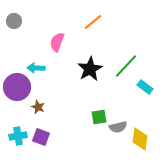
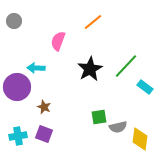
pink semicircle: moved 1 px right, 1 px up
brown star: moved 6 px right
purple square: moved 3 px right, 3 px up
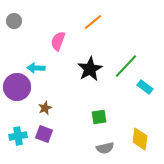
brown star: moved 1 px right, 1 px down; rotated 24 degrees clockwise
gray semicircle: moved 13 px left, 21 px down
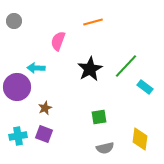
orange line: rotated 24 degrees clockwise
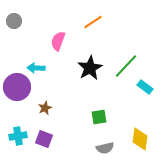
orange line: rotated 18 degrees counterclockwise
black star: moved 1 px up
purple square: moved 5 px down
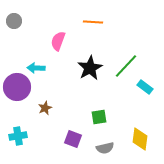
orange line: rotated 36 degrees clockwise
purple square: moved 29 px right
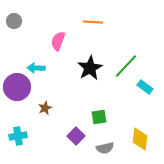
purple square: moved 3 px right, 3 px up; rotated 24 degrees clockwise
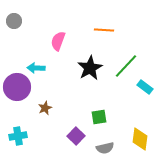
orange line: moved 11 px right, 8 px down
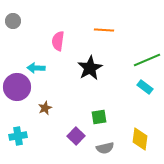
gray circle: moved 1 px left
pink semicircle: rotated 12 degrees counterclockwise
green line: moved 21 px right, 6 px up; rotated 24 degrees clockwise
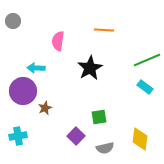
purple circle: moved 6 px right, 4 px down
